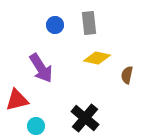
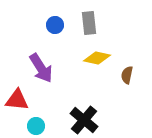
red triangle: rotated 20 degrees clockwise
black cross: moved 1 px left, 2 px down
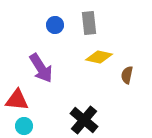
yellow diamond: moved 2 px right, 1 px up
cyan circle: moved 12 px left
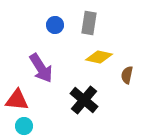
gray rectangle: rotated 15 degrees clockwise
black cross: moved 20 px up
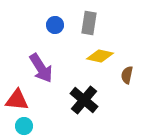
yellow diamond: moved 1 px right, 1 px up
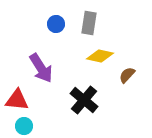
blue circle: moved 1 px right, 1 px up
brown semicircle: rotated 30 degrees clockwise
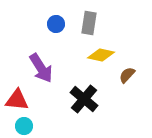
yellow diamond: moved 1 px right, 1 px up
black cross: moved 1 px up
